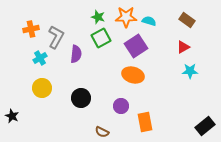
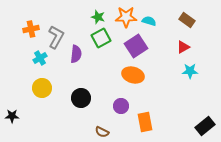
black star: rotated 24 degrees counterclockwise
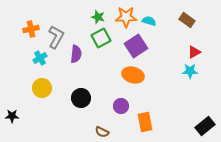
red triangle: moved 11 px right, 5 px down
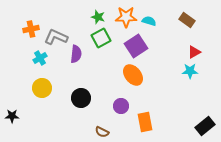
gray L-shape: rotated 95 degrees counterclockwise
orange ellipse: rotated 35 degrees clockwise
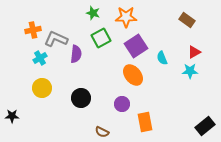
green star: moved 5 px left, 4 px up
cyan semicircle: moved 13 px right, 37 px down; rotated 128 degrees counterclockwise
orange cross: moved 2 px right, 1 px down
gray L-shape: moved 2 px down
purple circle: moved 1 px right, 2 px up
